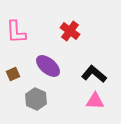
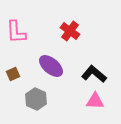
purple ellipse: moved 3 px right
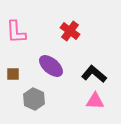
brown square: rotated 24 degrees clockwise
gray hexagon: moved 2 px left
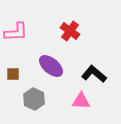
pink L-shape: rotated 90 degrees counterclockwise
pink triangle: moved 14 px left
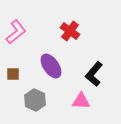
pink L-shape: rotated 35 degrees counterclockwise
purple ellipse: rotated 15 degrees clockwise
black L-shape: rotated 90 degrees counterclockwise
gray hexagon: moved 1 px right, 1 px down
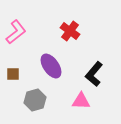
gray hexagon: rotated 20 degrees clockwise
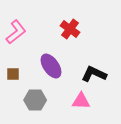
red cross: moved 2 px up
black L-shape: rotated 75 degrees clockwise
gray hexagon: rotated 15 degrees clockwise
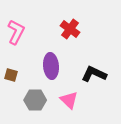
pink L-shape: rotated 25 degrees counterclockwise
purple ellipse: rotated 30 degrees clockwise
brown square: moved 2 px left, 1 px down; rotated 16 degrees clockwise
pink triangle: moved 12 px left, 1 px up; rotated 42 degrees clockwise
